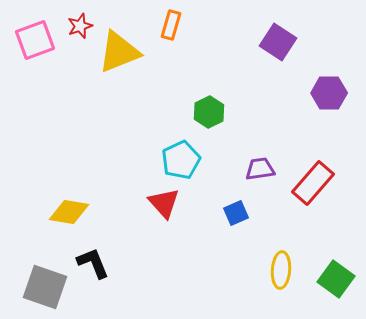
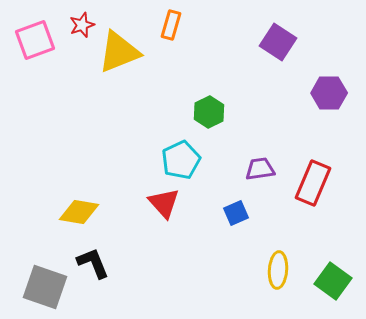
red star: moved 2 px right, 1 px up
red rectangle: rotated 18 degrees counterclockwise
yellow diamond: moved 10 px right
yellow ellipse: moved 3 px left
green square: moved 3 px left, 2 px down
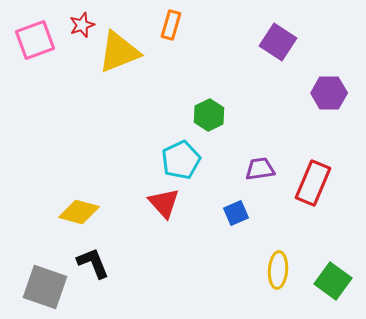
green hexagon: moved 3 px down
yellow diamond: rotated 6 degrees clockwise
